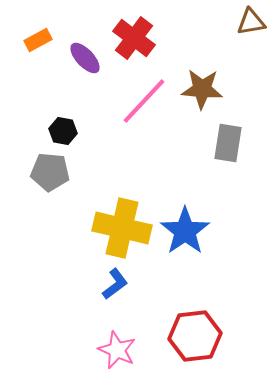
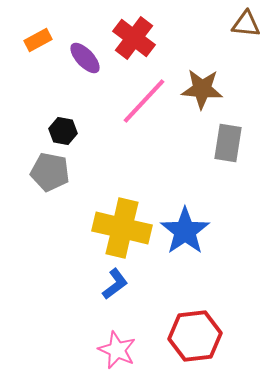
brown triangle: moved 5 px left, 2 px down; rotated 16 degrees clockwise
gray pentagon: rotated 6 degrees clockwise
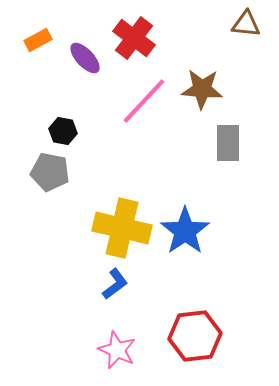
gray rectangle: rotated 9 degrees counterclockwise
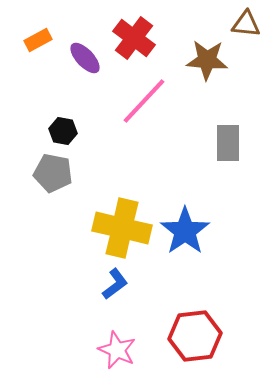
brown star: moved 5 px right, 29 px up
gray pentagon: moved 3 px right, 1 px down
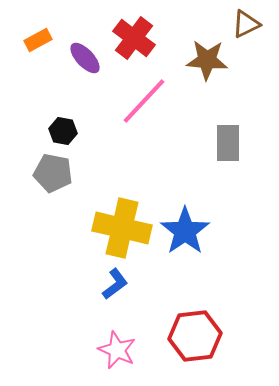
brown triangle: rotated 32 degrees counterclockwise
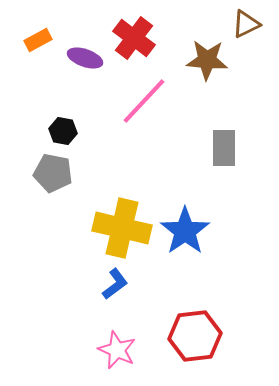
purple ellipse: rotated 28 degrees counterclockwise
gray rectangle: moved 4 px left, 5 px down
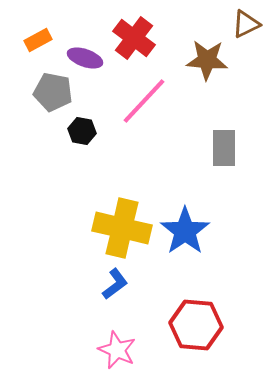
black hexagon: moved 19 px right
gray pentagon: moved 81 px up
red hexagon: moved 1 px right, 11 px up; rotated 12 degrees clockwise
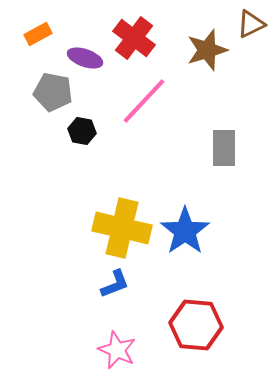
brown triangle: moved 5 px right
orange rectangle: moved 6 px up
brown star: moved 10 px up; rotated 21 degrees counterclockwise
blue L-shape: rotated 16 degrees clockwise
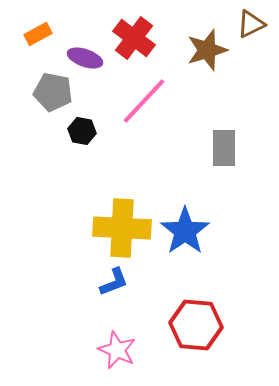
yellow cross: rotated 10 degrees counterclockwise
blue L-shape: moved 1 px left, 2 px up
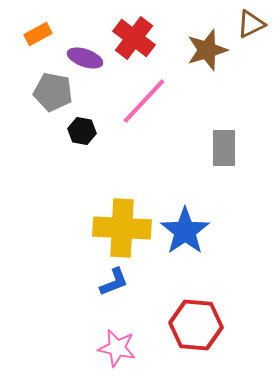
pink star: moved 2 px up; rotated 12 degrees counterclockwise
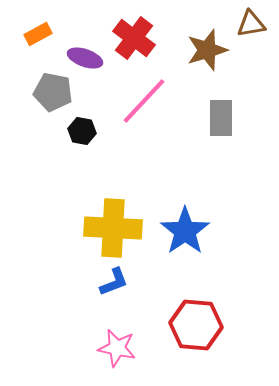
brown triangle: rotated 16 degrees clockwise
gray rectangle: moved 3 px left, 30 px up
yellow cross: moved 9 px left
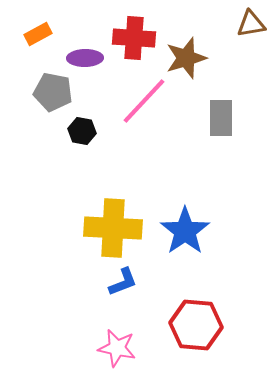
red cross: rotated 33 degrees counterclockwise
brown star: moved 21 px left, 8 px down
purple ellipse: rotated 20 degrees counterclockwise
blue L-shape: moved 9 px right
